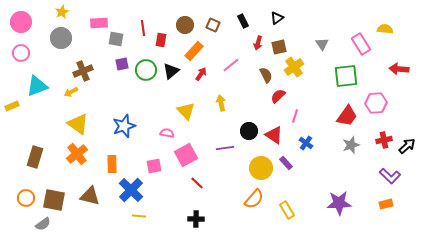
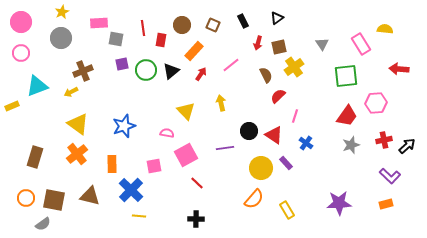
brown circle at (185, 25): moved 3 px left
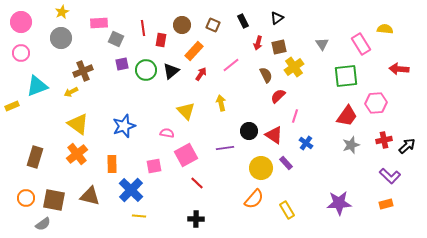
gray square at (116, 39): rotated 14 degrees clockwise
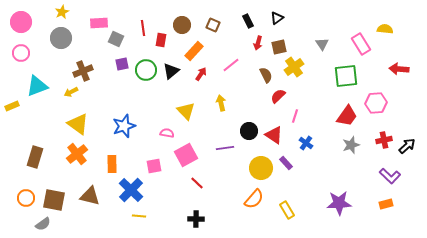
black rectangle at (243, 21): moved 5 px right
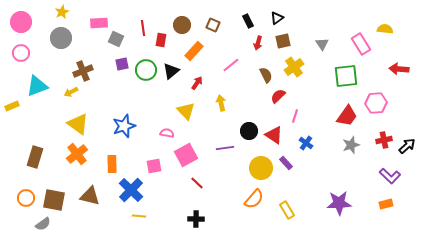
brown square at (279, 47): moved 4 px right, 6 px up
red arrow at (201, 74): moved 4 px left, 9 px down
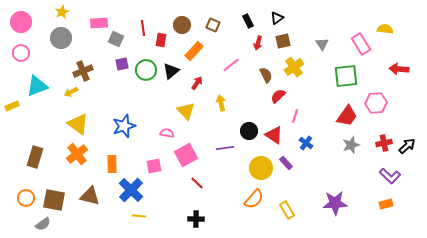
red cross at (384, 140): moved 3 px down
purple star at (339, 203): moved 4 px left
